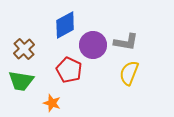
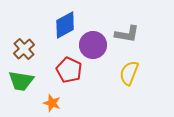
gray L-shape: moved 1 px right, 8 px up
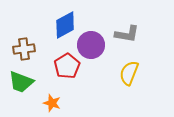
purple circle: moved 2 px left
brown cross: rotated 35 degrees clockwise
red pentagon: moved 2 px left, 4 px up; rotated 15 degrees clockwise
green trapezoid: moved 1 px down; rotated 12 degrees clockwise
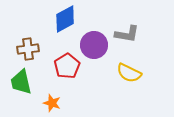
blue diamond: moved 6 px up
purple circle: moved 3 px right
brown cross: moved 4 px right
yellow semicircle: rotated 85 degrees counterclockwise
green trapezoid: rotated 56 degrees clockwise
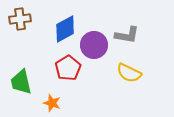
blue diamond: moved 10 px down
gray L-shape: moved 1 px down
brown cross: moved 8 px left, 30 px up
red pentagon: moved 1 px right, 2 px down
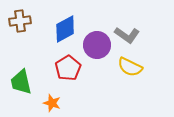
brown cross: moved 2 px down
gray L-shape: rotated 25 degrees clockwise
purple circle: moved 3 px right
yellow semicircle: moved 1 px right, 6 px up
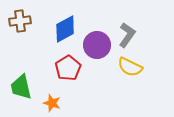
gray L-shape: rotated 90 degrees counterclockwise
green trapezoid: moved 5 px down
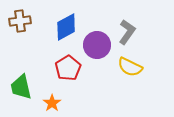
blue diamond: moved 1 px right, 2 px up
gray L-shape: moved 3 px up
orange star: rotated 18 degrees clockwise
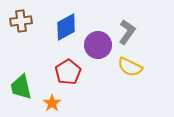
brown cross: moved 1 px right
purple circle: moved 1 px right
red pentagon: moved 4 px down
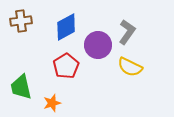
red pentagon: moved 2 px left, 6 px up
orange star: rotated 18 degrees clockwise
